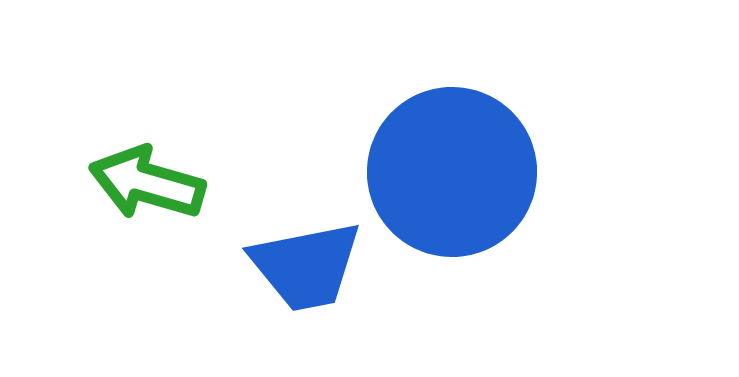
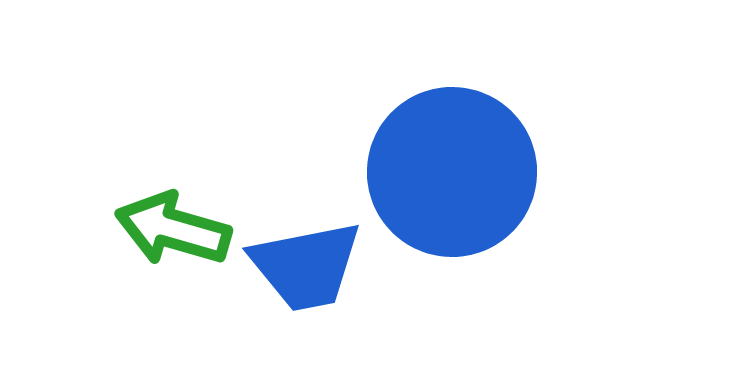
green arrow: moved 26 px right, 46 px down
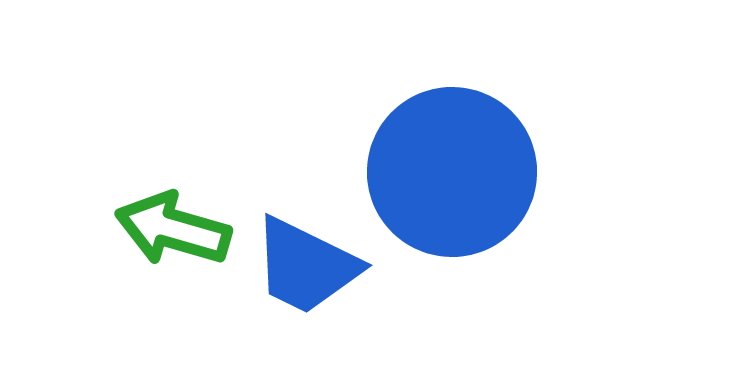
blue trapezoid: rotated 37 degrees clockwise
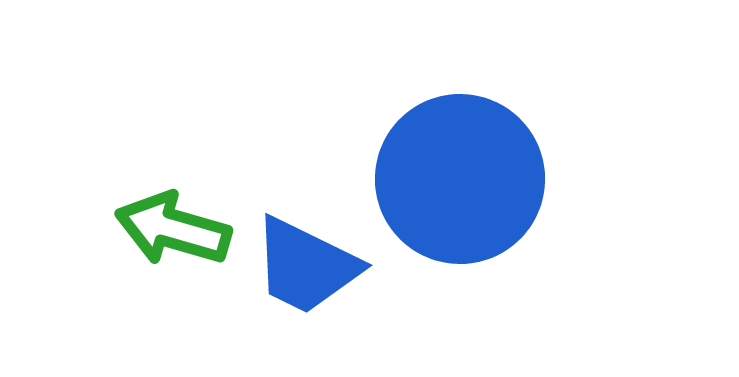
blue circle: moved 8 px right, 7 px down
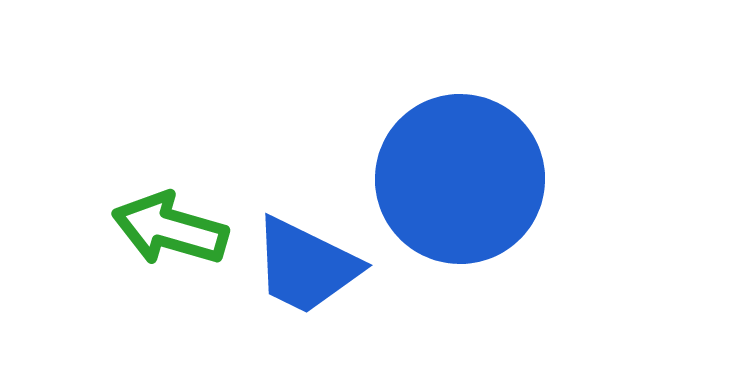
green arrow: moved 3 px left
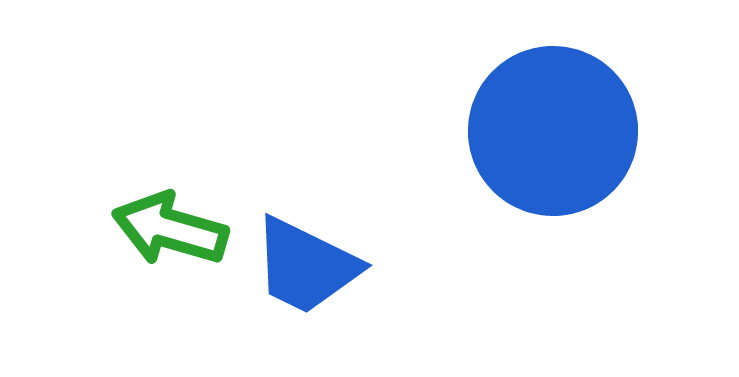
blue circle: moved 93 px right, 48 px up
